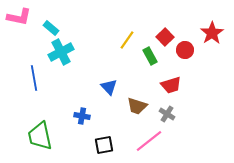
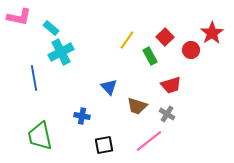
red circle: moved 6 px right
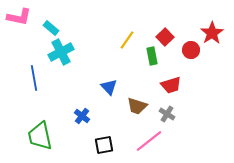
green rectangle: moved 2 px right; rotated 18 degrees clockwise
blue cross: rotated 28 degrees clockwise
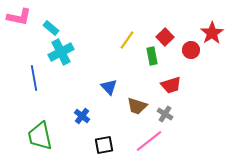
gray cross: moved 2 px left
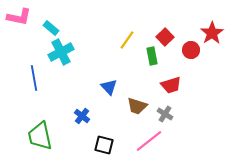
black square: rotated 24 degrees clockwise
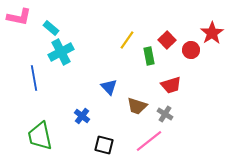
red square: moved 2 px right, 3 px down
green rectangle: moved 3 px left
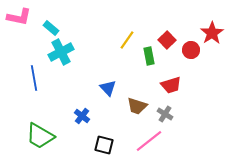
blue triangle: moved 1 px left, 1 px down
green trapezoid: rotated 48 degrees counterclockwise
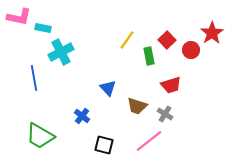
cyan rectangle: moved 8 px left; rotated 28 degrees counterclockwise
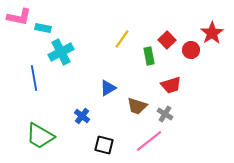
yellow line: moved 5 px left, 1 px up
blue triangle: rotated 42 degrees clockwise
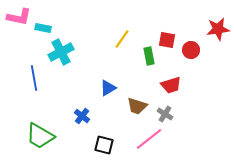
red star: moved 6 px right, 4 px up; rotated 25 degrees clockwise
red square: rotated 36 degrees counterclockwise
pink line: moved 2 px up
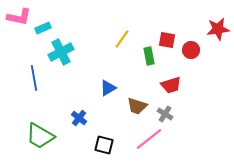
cyan rectangle: rotated 35 degrees counterclockwise
blue cross: moved 3 px left, 2 px down
